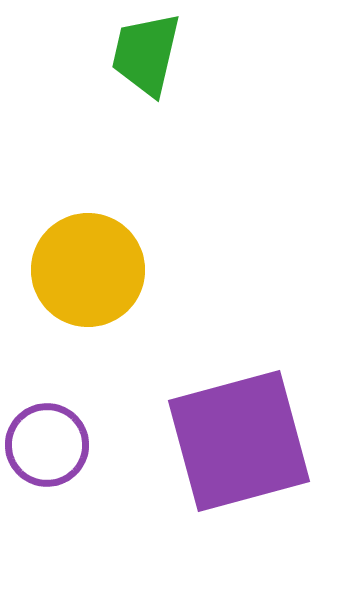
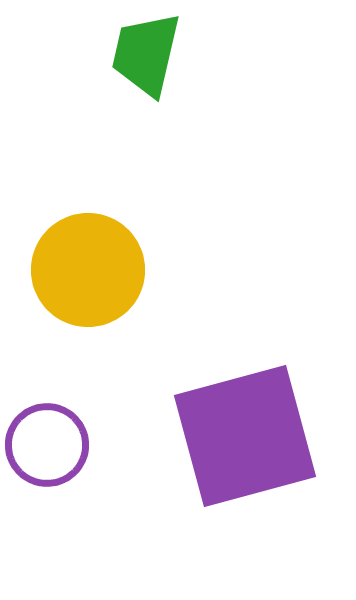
purple square: moved 6 px right, 5 px up
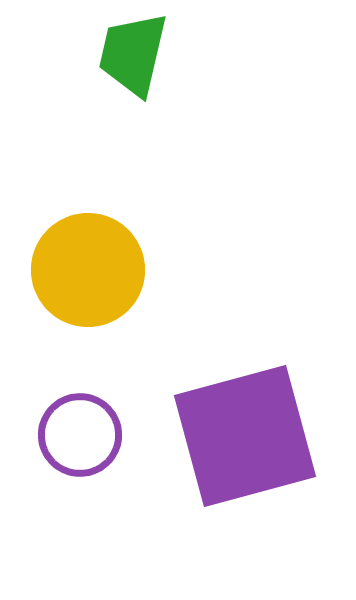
green trapezoid: moved 13 px left
purple circle: moved 33 px right, 10 px up
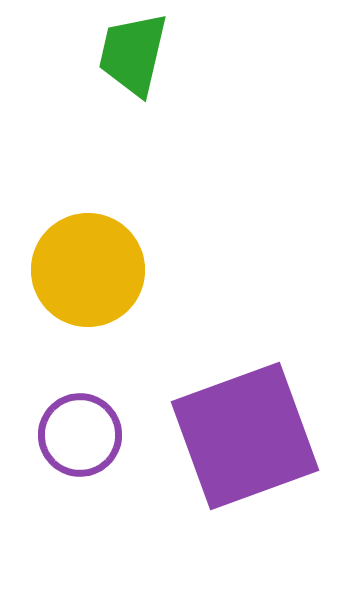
purple square: rotated 5 degrees counterclockwise
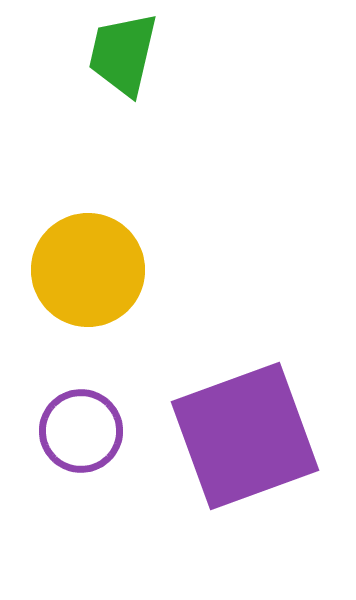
green trapezoid: moved 10 px left
purple circle: moved 1 px right, 4 px up
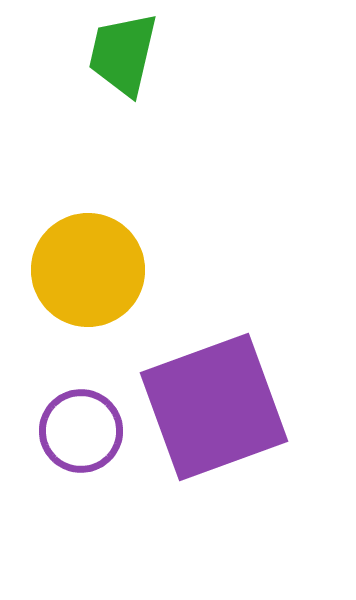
purple square: moved 31 px left, 29 px up
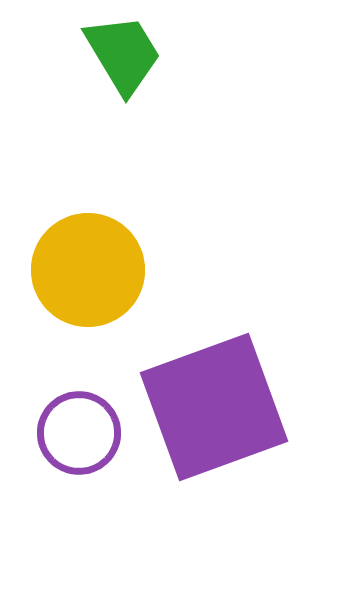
green trapezoid: rotated 136 degrees clockwise
purple circle: moved 2 px left, 2 px down
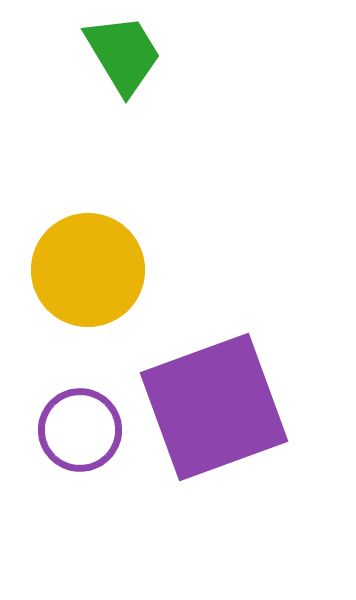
purple circle: moved 1 px right, 3 px up
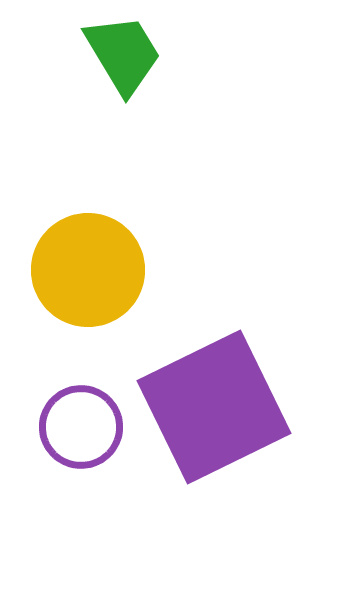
purple square: rotated 6 degrees counterclockwise
purple circle: moved 1 px right, 3 px up
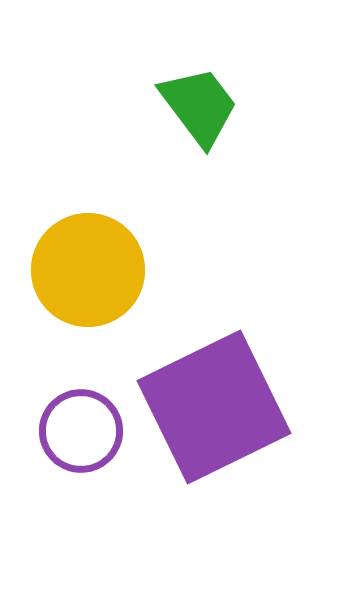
green trapezoid: moved 76 px right, 52 px down; rotated 6 degrees counterclockwise
purple circle: moved 4 px down
